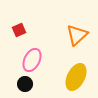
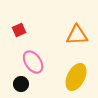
orange triangle: rotated 40 degrees clockwise
pink ellipse: moved 1 px right, 2 px down; rotated 60 degrees counterclockwise
black circle: moved 4 px left
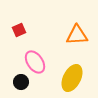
pink ellipse: moved 2 px right
yellow ellipse: moved 4 px left, 1 px down
black circle: moved 2 px up
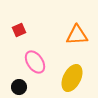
black circle: moved 2 px left, 5 px down
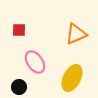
red square: rotated 24 degrees clockwise
orange triangle: moved 1 px left, 1 px up; rotated 20 degrees counterclockwise
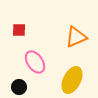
orange triangle: moved 3 px down
yellow ellipse: moved 2 px down
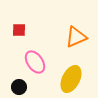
yellow ellipse: moved 1 px left, 1 px up
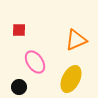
orange triangle: moved 3 px down
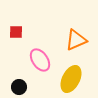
red square: moved 3 px left, 2 px down
pink ellipse: moved 5 px right, 2 px up
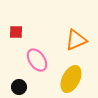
pink ellipse: moved 3 px left
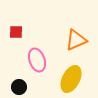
pink ellipse: rotated 15 degrees clockwise
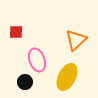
orange triangle: rotated 20 degrees counterclockwise
yellow ellipse: moved 4 px left, 2 px up
black circle: moved 6 px right, 5 px up
